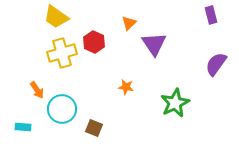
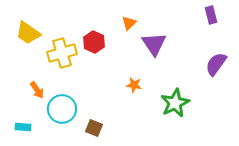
yellow trapezoid: moved 28 px left, 16 px down
orange star: moved 8 px right, 2 px up
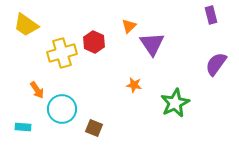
orange triangle: moved 3 px down
yellow trapezoid: moved 2 px left, 8 px up
purple triangle: moved 2 px left
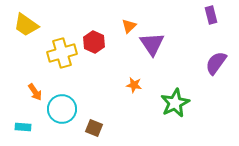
purple semicircle: moved 1 px up
orange arrow: moved 2 px left, 2 px down
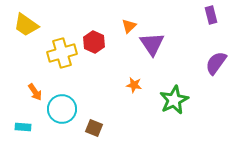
green star: moved 1 px left, 3 px up
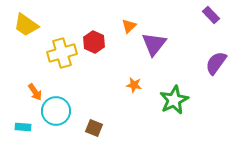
purple rectangle: rotated 30 degrees counterclockwise
purple triangle: moved 2 px right; rotated 12 degrees clockwise
cyan circle: moved 6 px left, 2 px down
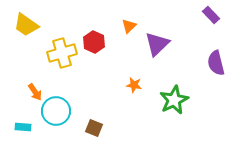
purple triangle: moved 3 px right; rotated 8 degrees clockwise
purple semicircle: rotated 50 degrees counterclockwise
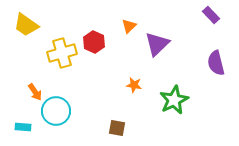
brown square: moved 23 px right; rotated 12 degrees counterclockwise
